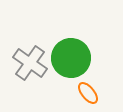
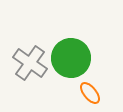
orange ellipse: moved 2 px right
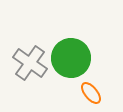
orange ellipse: moved 1 px right
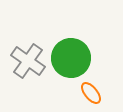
gray cross: moved 2 px left, 2 px up
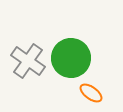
orange ellipse: rotated 15 degrees counterclockwise
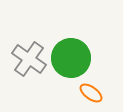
gray cross: moved 1 px right, 2 px up
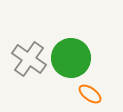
orange ellipse: moved 1 px left, 1 px down
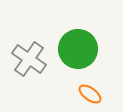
green circle: moved 7 px right, 9 px up
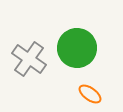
green circle: moved 1 px left, 1 px up
